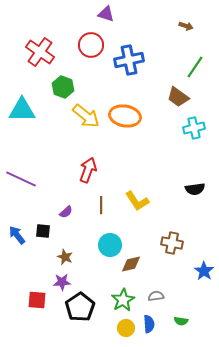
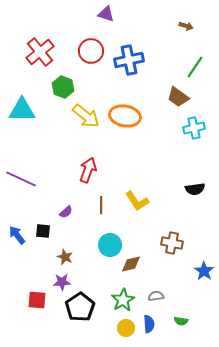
red circle: moved 6 px down
red cross: rotated 16 degrees clockwise
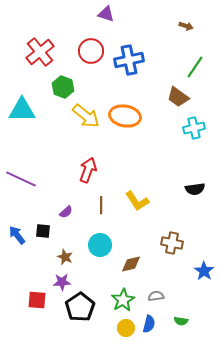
cyan circle: moved 10 px left
blue semicircle: rotated 18 degrees clockwise
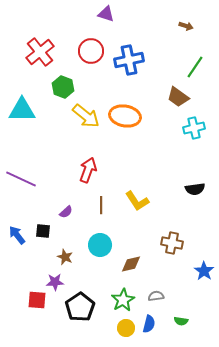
purple star: moved 7 px left
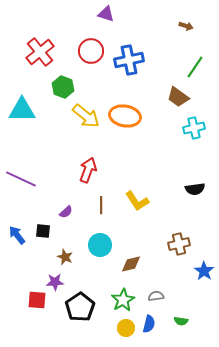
brown cross: moved 7 px right, 1 px down; rotated 25 degrees counterclockwise
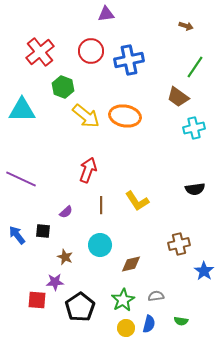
purple triangle: rotated 24 degrees counterclockwise
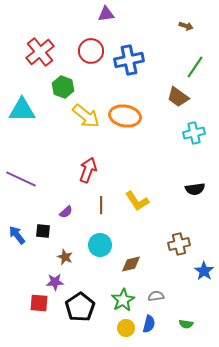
cyan cross: moved 5 px down
red square: moved 2 px right, 3 px down
green semicircle: moved 5 px right, 3 px down
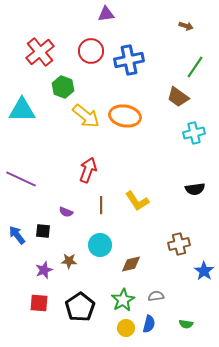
purple semicircle: rotated 64 degrees clockwise
brown star: moved 4 px right, 4 px down; rotated 21 degrees counterclockwise
purple star: moved 11 px left, 12 px up; rotated 18 degrees counterclockwise
